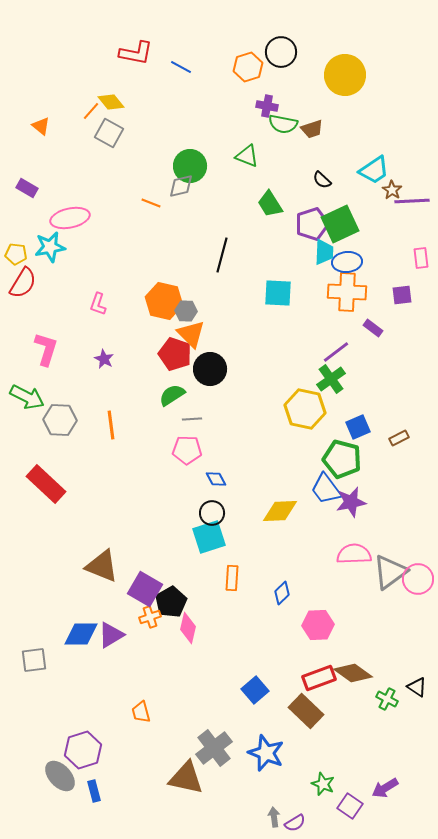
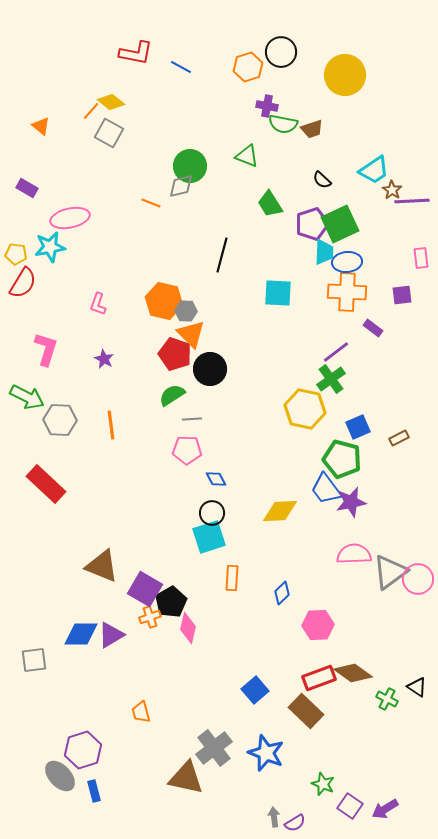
yellow diamond at (111, 102): rotated 12 degrees counterclockwise
purple arrow at (385, 788): moved 21 px down
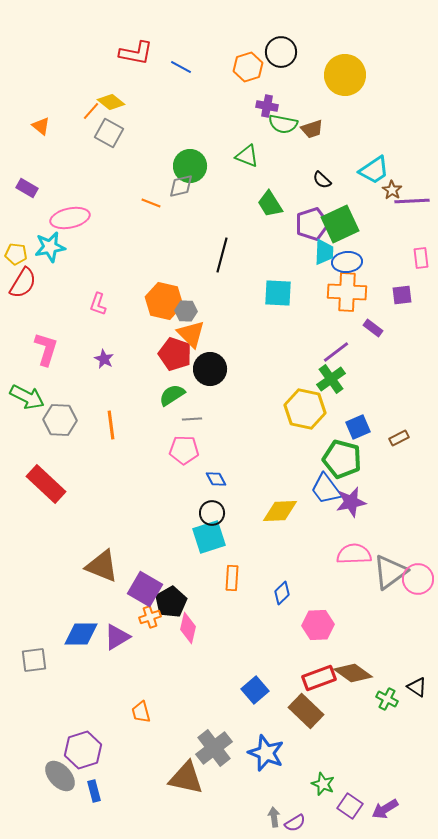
pink pentagon at (187, 450): moved 3 px left
purple triangle at (111, 635): moved 6 px right, 2 px down
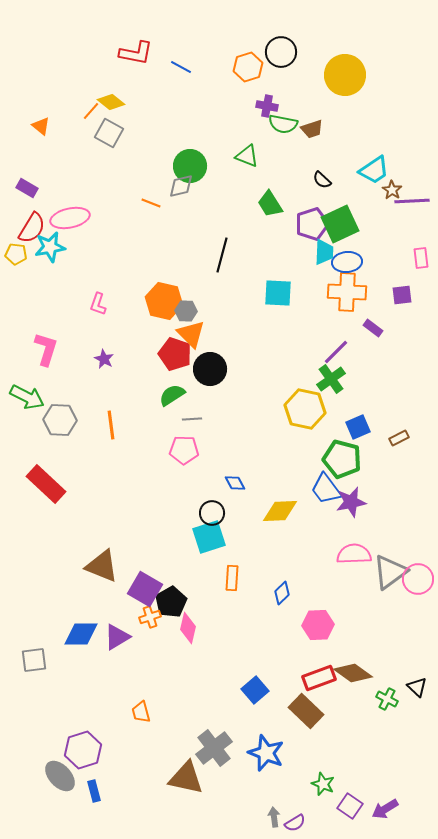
red semicircle at (23, 283): moved 9 px right, 55 px up
purple line at (336, 352): rotated 8 degrees counterclockwise
blue diamond at (216, 479): moved 19 px right, 4 px down
black triangle at (417, 687): rotated 10 degrees clockwise
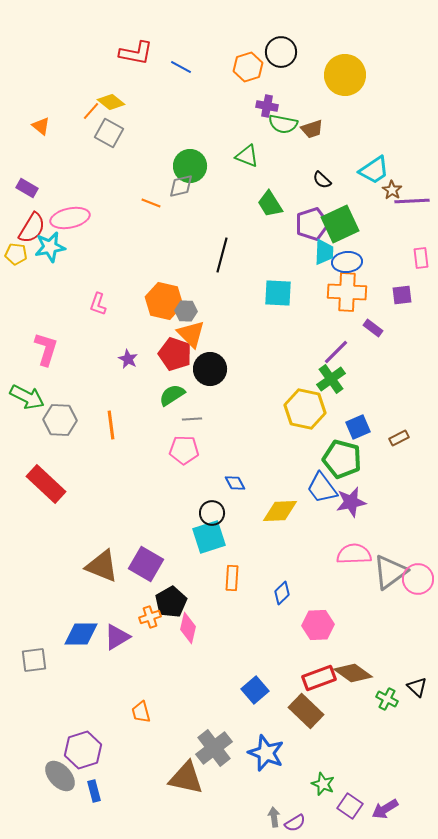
purple star at (104, 359): moved 24 px right
blue trapezoid at (326, 489): moved 4 px left, 1 px up
purple square at (145, 589): moved 1 px right, 25 px up
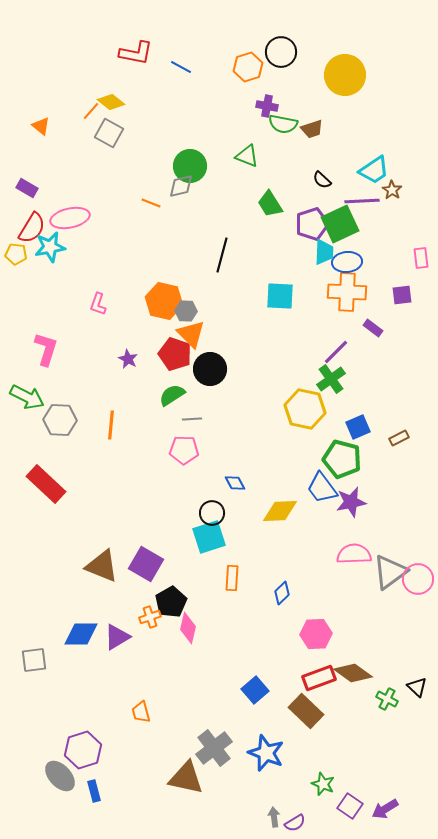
purple line at (412, 201): moved 50 px left
cyan square at (278, 293): moved 2 px right, 3 px down
orange line at (111, 425): rotated 12 degrees clockwise
pink hexagon at (318, 625): moved 2 px left, 9 px down
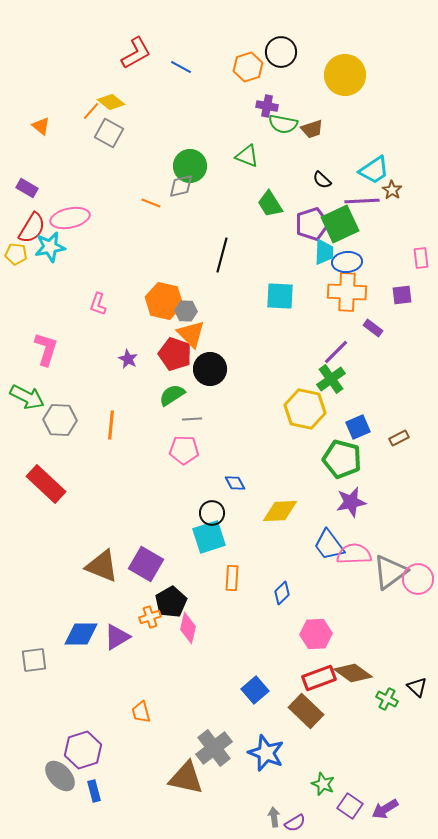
red L-shape at (136, 53): rotated 40 degrees counterclockwise
blue trapezoid at (322, 488): moved 7 px right, 57 px down
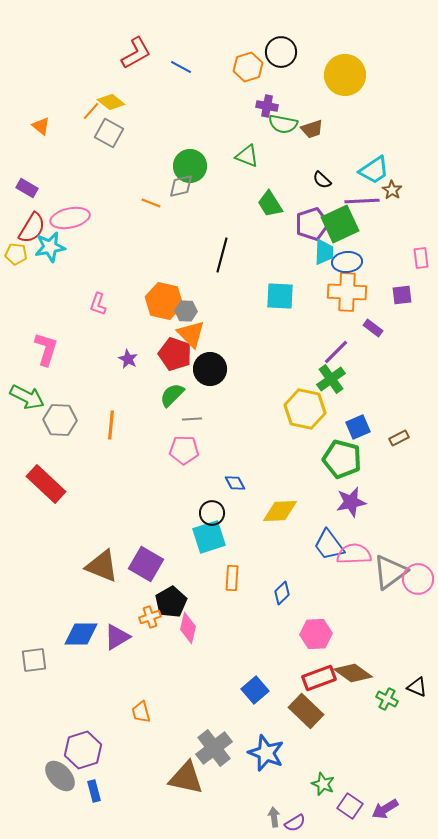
green semicircle at (172, 395): rotated 12 degrees counterclockwise
black triangle at (417, 687): rotated 20 degrees counterclockwise
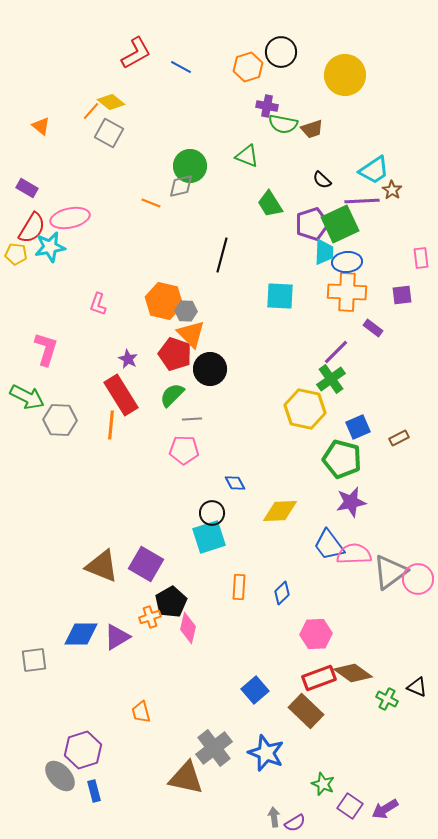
red rectangle at (46, 484): moved 75 px right, 89 px up; rotated 15 degrees clockwise
orange rectangle at (232, 578): moved 7 px right, 9 px down
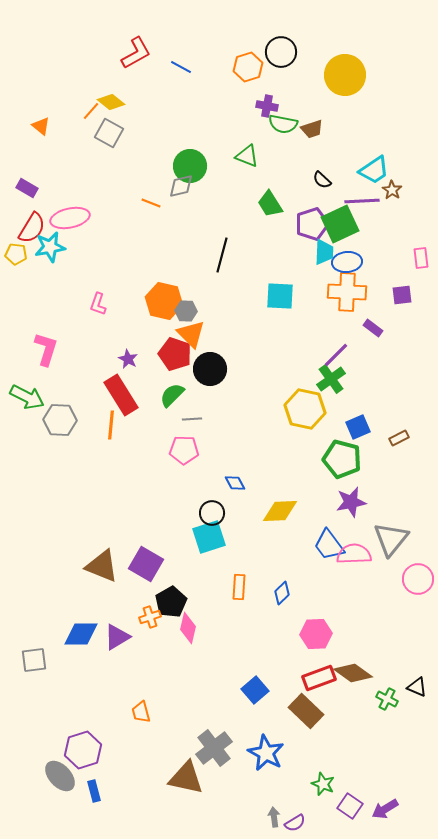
purple line at (336, 352): moved 3 px down
gray triangle at (390, 572): moved 1 px right, 33 px up; rotated 15 degrees counterclockwise
blue star at (266, 753): rotated 6 degrees clockwise
